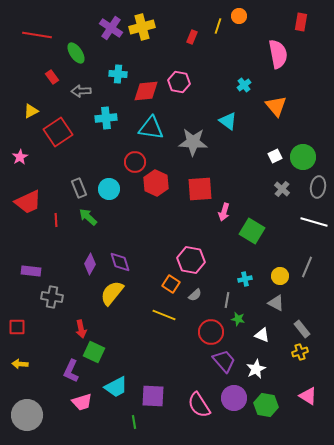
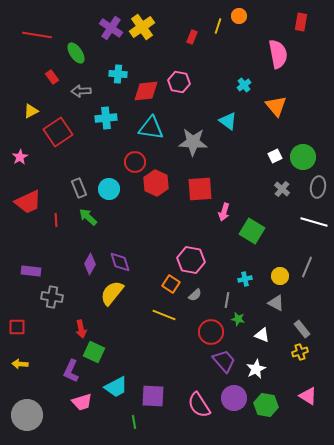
yellow cross at (142, 27): rotated 20 degrees counterclockwise
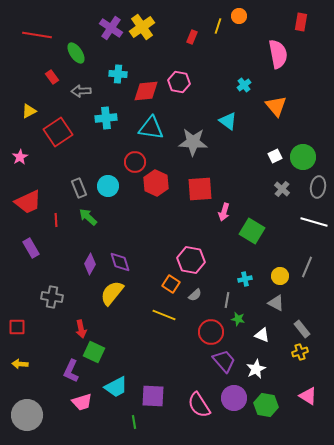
yellow triangle at (31, 111): moved 2 px left
cyan circle at (109, 189): moved 1 px left, 3 px up
purple rectangle at (31, 271): moved 23 px up; rotated 54 degrees clockwise
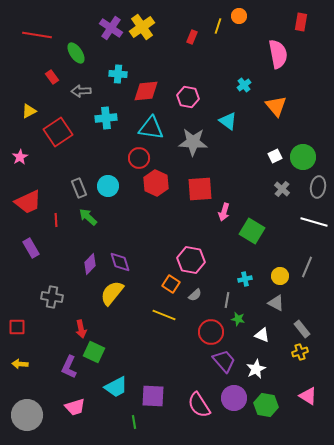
pink hexagon at (179, 82): moved 9 px right, 15 px down
red circle at (135, 162): moved 4 px right, 4 px up
purple diamond at (90, 264): rotated 15 degrees clockwise
purple L-shape at (71, 371): moved 2 px left, 4 px up
pink trapezoid at (82, 402): moved 7 px left, 5 px down
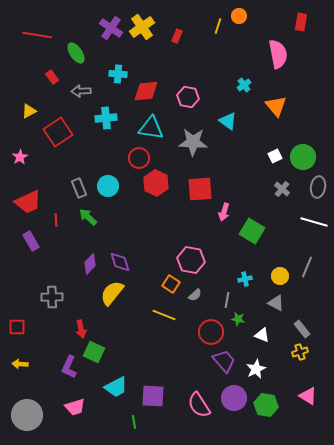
red rectangle at (192, 37): moved 15 px left, 1 px up
purple rectangle at (31, 248): moved 7 px up
gray cross at (52, 297): rotated 10 degrees counterclockwise
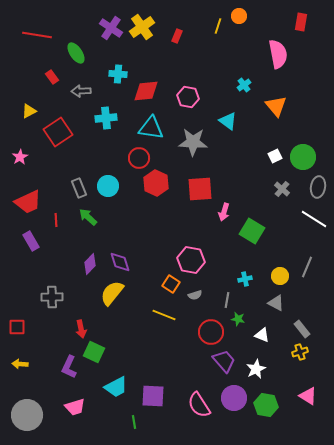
white line at (314, 222): moved 3 px up; rotated 16 degrees clockwise
gray semicircle at (195, 295): rotated 24 degrees clockwise
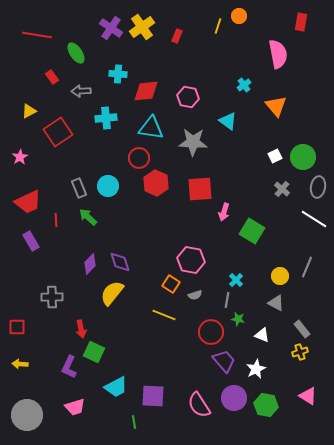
cyan cross at (245, 279): moved 9 px left, 1 px down; rotated 32 degrees counterclockwise
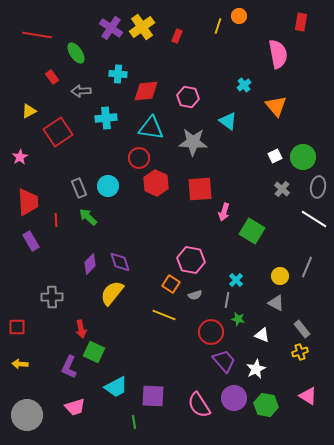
red trapezoid at (28, 202): rotated 68 degrees counterclockwise
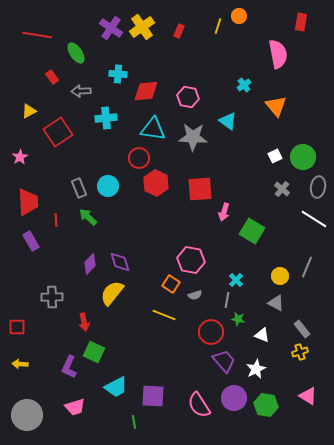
red rectangle at (177, 36): moved 2 px right, 5 px up
cyan triangle at (151, 128): moved 2 px right, 1 px down
gray star at (193, 142): moved 5 px up
red arrow at (81, 329): moved 3 px right, 7 px up
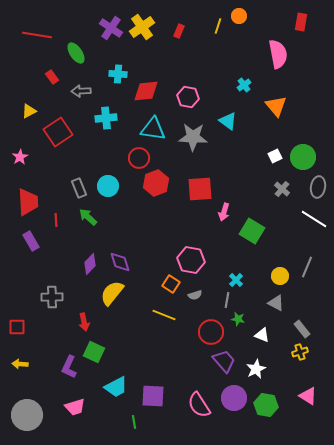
red hexagon at (156, 183): rotated 15 degrees clockwise
